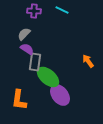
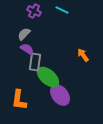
purple cross: rotated 24 degrees clockwise
orange arrow: moved 5 px left, 6 px up
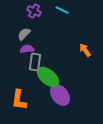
purple semicircle: rotated 40 degrees counterclockwise
orange arrow: moved 2 px right, 5 px up
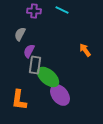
purple cross: rotated 24 degrees counterclockwise
gray semicircle: moved 4 px left; rotated 16 degrees counterclockwise
purple semicircle: moved 2 px right, 2 px down; rotated 56 degrees counterclockwise
gray rectangle: moved 3 px down
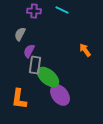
orange L-shape: moved 1 px up
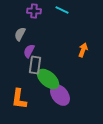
orange arrow: moved 2 px left; rotated 56 degrees clockwise
green ellipse: moved 2 px down
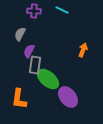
purple ellipse: moved 8 px right, 2 px down
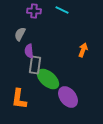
purple semicircle: rotated 32 degrees counterclockwise
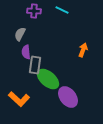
purple semicircle: moved 3 px left, 1 px down
orange L-shape: rotated 55 degrees counterclockwise
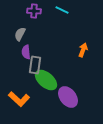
green ellipse: moved 2 px left, 1 px down
